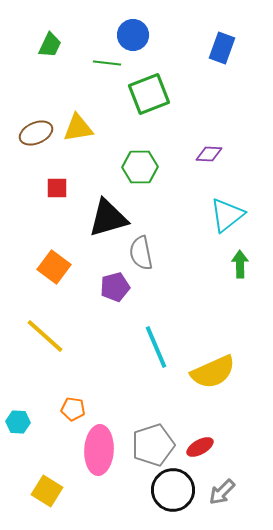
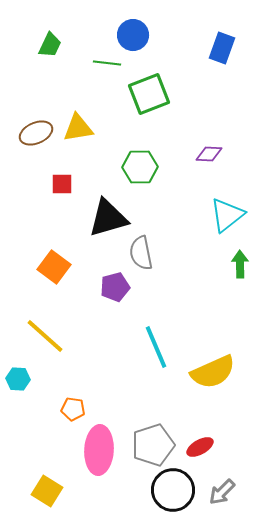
red square: moved 5 px right, 4 px up
cyan hexagon: moved 43 px up
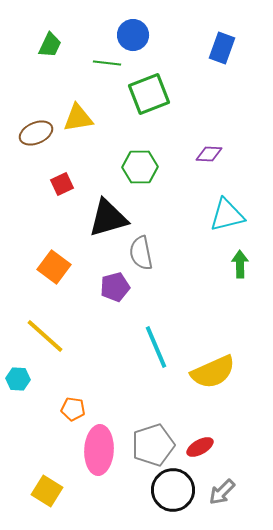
yellow triangle: moved 10 px up
red square: rotated 25 degrees counterclockwise
cyan triangle: rotated 24 degrees clockwise
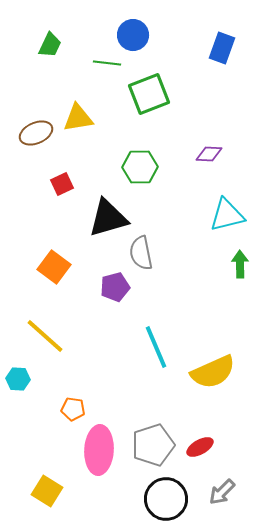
black circle: moved 7 px left, 9 px down
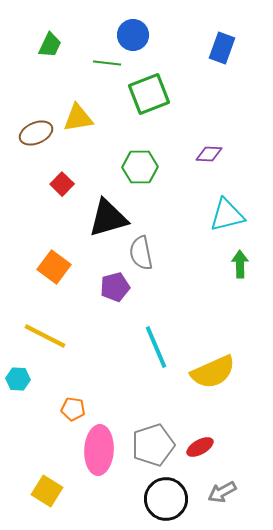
red square: rotated 20 degrees counterclockwise
yellow line: rotated 15 degrees counterclockwise
gray arrow: rotated 16 degrees clockwise
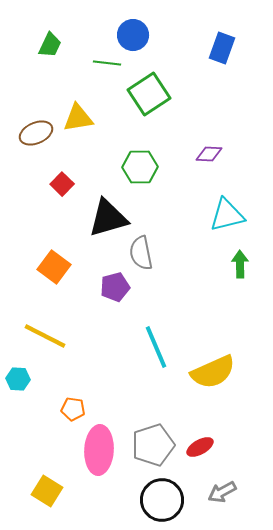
green square: rotated 12 degrees counterclockwise
black circle: moved 4 px left, 1 px down
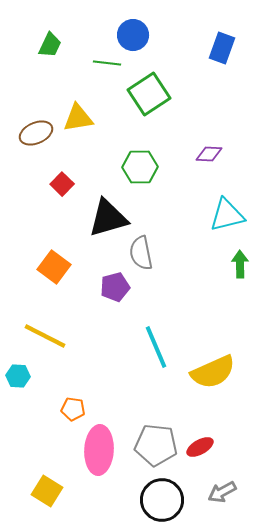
cyan hexagon: moved 3 px up
gray pentagon: moved 3 px right; rotated 24 degrees clockwise
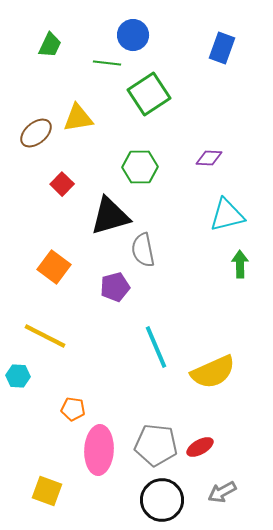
brown ellipse: rotated 16 degrees counterclockwise
purple diamond: moved 4 px down
black triangle: moved 2 px right, 2 px up
gray semicircle: moved 2 px right, 3 px up
yellow square: rotated 12 degrees counterclockwise
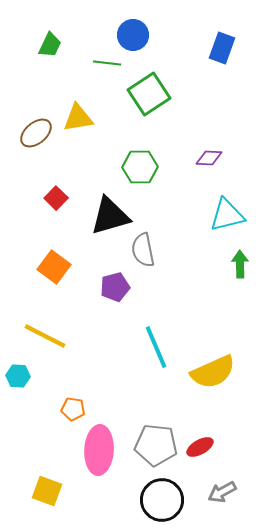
red square: moved 6 px left, 14 px down
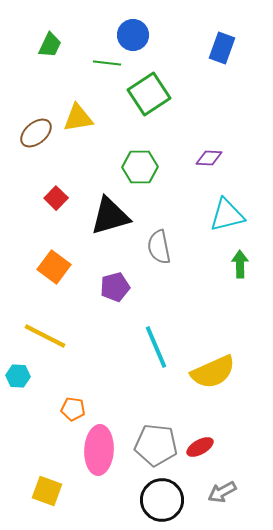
gray semicircle: moved 16 px right, 3 px up
